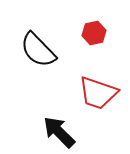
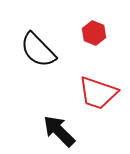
red hexagon: rotated 25 degrees counterclockwise
black arrow: moved 1 px up
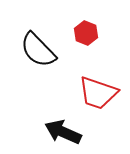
red hexagon: moved 8 px left
black arrow: moved 4 px right, 1 px down; rotated 21 degrees counterclockwise
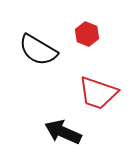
red hexagon: moved 1 px right, 1 px down
black semicircle: rotated 15 degrees counterclockwise
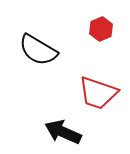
red hexagon: moved 14 px right, 5 px up; rotated 15 degrees clockwise
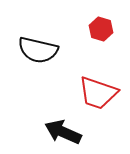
red hexagon: rotated 20 degrees counterclockwise
black semicircle: rotated 18 degrees counterclockwise
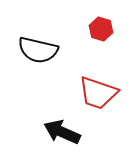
black arrow: moved 1 px left
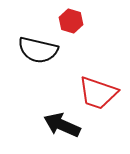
red hexagon: moved 30 px left, 8 px up
black arrow: moved 7 px up
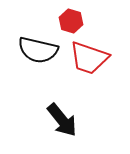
red trapezoid: moved 9 px left, 35 px up
black arrow: moved 5 px up; rotated 153 degrees counterclockwise
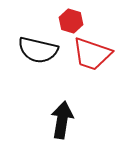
red trapezoid: moved 3 px right, 4 px up
black arrow: rotated 132 degrees counterclockwise
